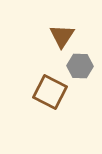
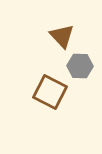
brown triangle: rotated 16 degrees counterclockwise
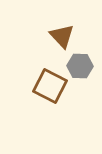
brown square: moved 6 px up
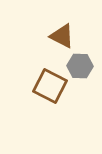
brown triangle: rotated 20 degrees counterclockwise
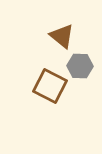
brown triangle: rotated 12 degrees clockwise
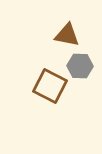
brown triangle: moved 5 px right, 1 px up; rotated 28 degrees counterclockwise
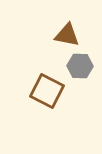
brown square: moved 3 px left, 5 px down
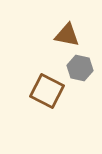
gray hexagon: moved 2 px down; rotated 10 degrees clockwise
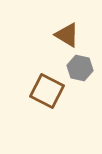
brown triangle: rotated 20 degrees clockwise
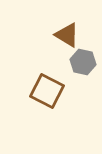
gray hexagon: moved 3 px right, 6 px up
